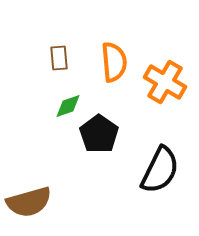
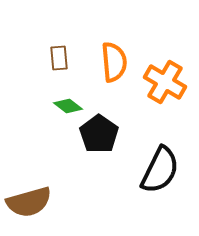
green diamond: rotated 56 degrees clockwise
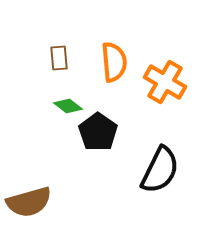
black pentagon: moved 1 px left, 2 px up
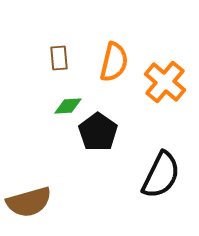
orange semicircle: rotated 18 degrees clockwise
orange cross: rotated 9 degrees clockwise
green diamond: rotated 40 degrees counterclockwise
black semicircle: moved 1 px right, 5 px down
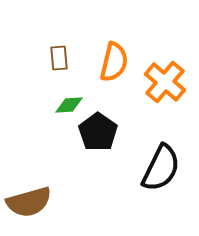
green diamond: moved 1 px right, 1 px up
black semicircle: moved 7 px up
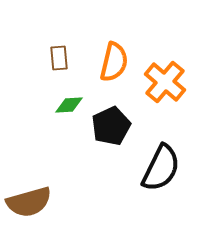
black pentagon: moved 13 px right, 6 px up; rotated 12 degrees clockwise
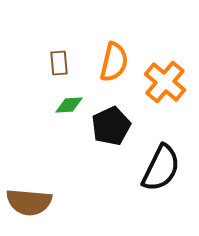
brown rectangle: moved 5 px down
brown semicircle: rotated 21 degrees clockwise
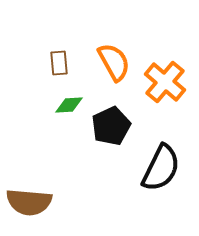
orange semicircle: rotated 42 degrees counterclockwise
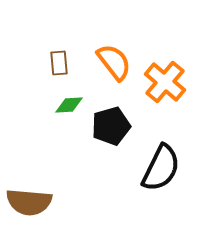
orange semicircle: rotated 9 degrees counterclockwise
black pentagon: rotated 9 degrees clockwise
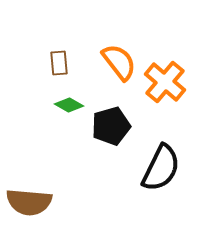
orange semicircle: moved 5 px right
green diamond: rotated 32 degrees clockwise
